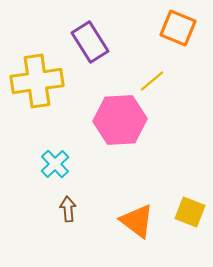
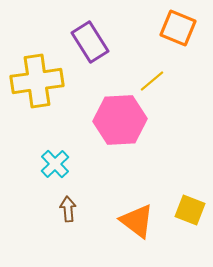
yellow square: moved 2 px up
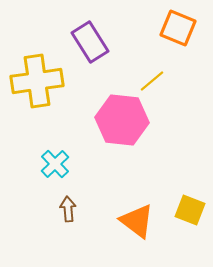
pink hexagon: moved 2 px right; rotated 9 degrees clockwise
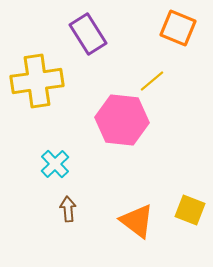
purple rectangle: moved 2 px left, 8 px up
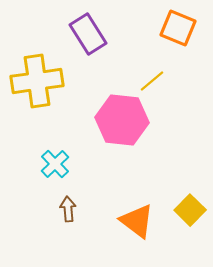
yellow square: rotated 24 degrees clockwise
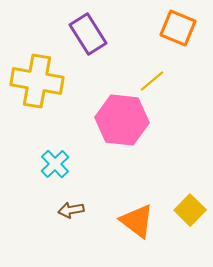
yellow cross: rotated 18 degrees clockwise
brown arrow: moved 3 px right, 1 px down; rotated 95 degrees counterclockwise
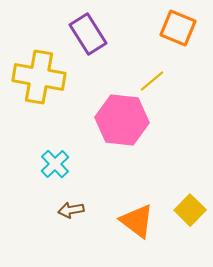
yellow cross: moved 2 px right, 4 px up
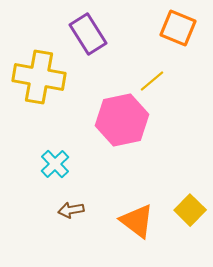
pink hexagon: rotated 18 degrees counterclockwise
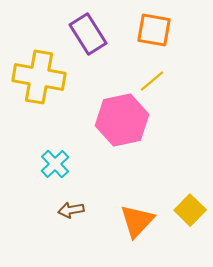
orange square: moved 24 px left, 2 px down; rotated 12 degrees counterclockwise
orange triangle: rotated 36 degrees clockwise
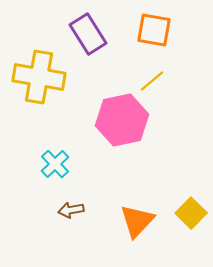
yellow square: moved 1 px right, 3 px down
